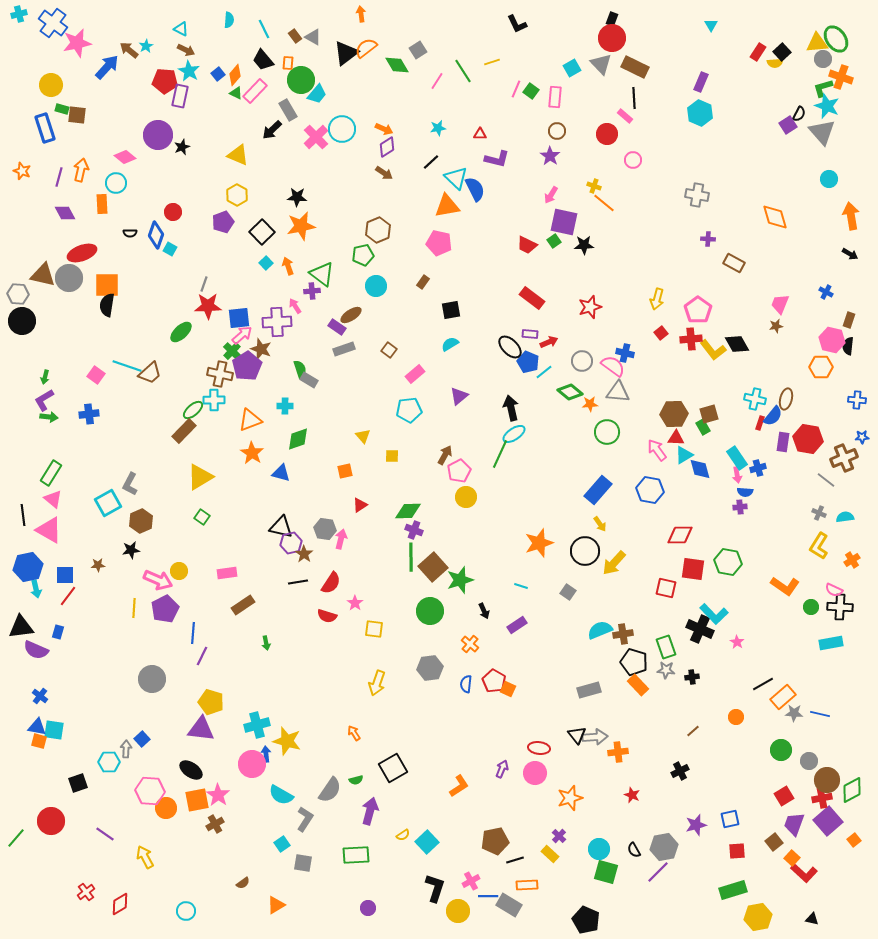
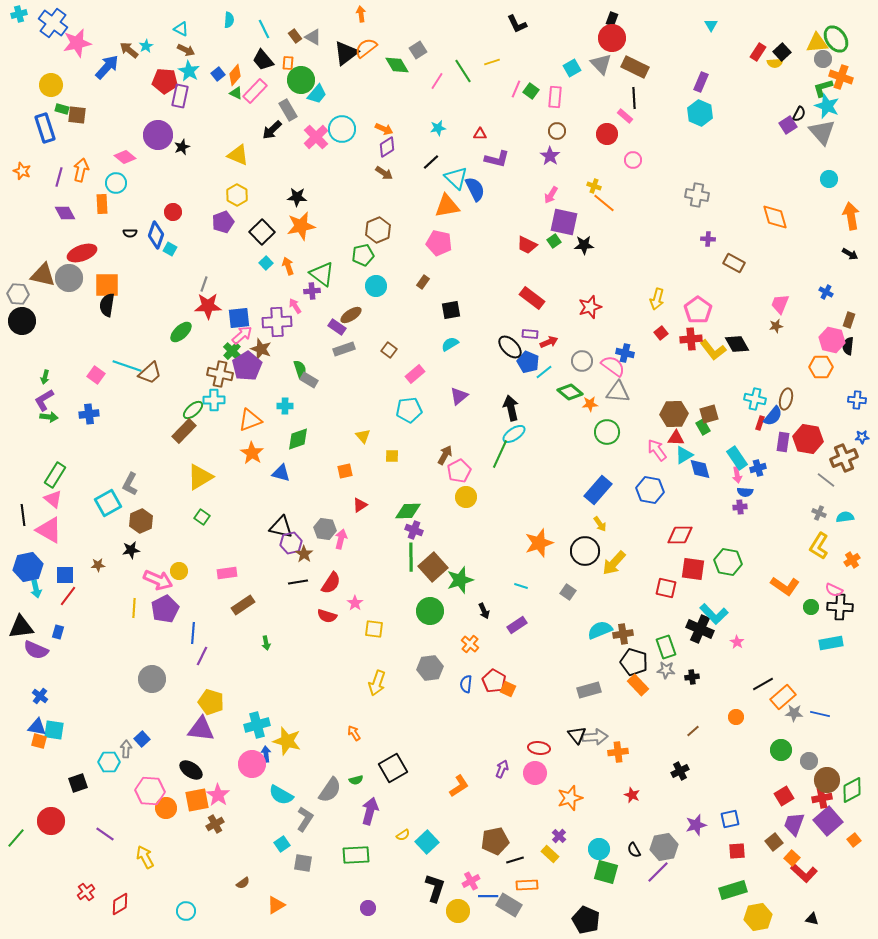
green rectangle at (51, 473): moved 4 px right, 2 px down
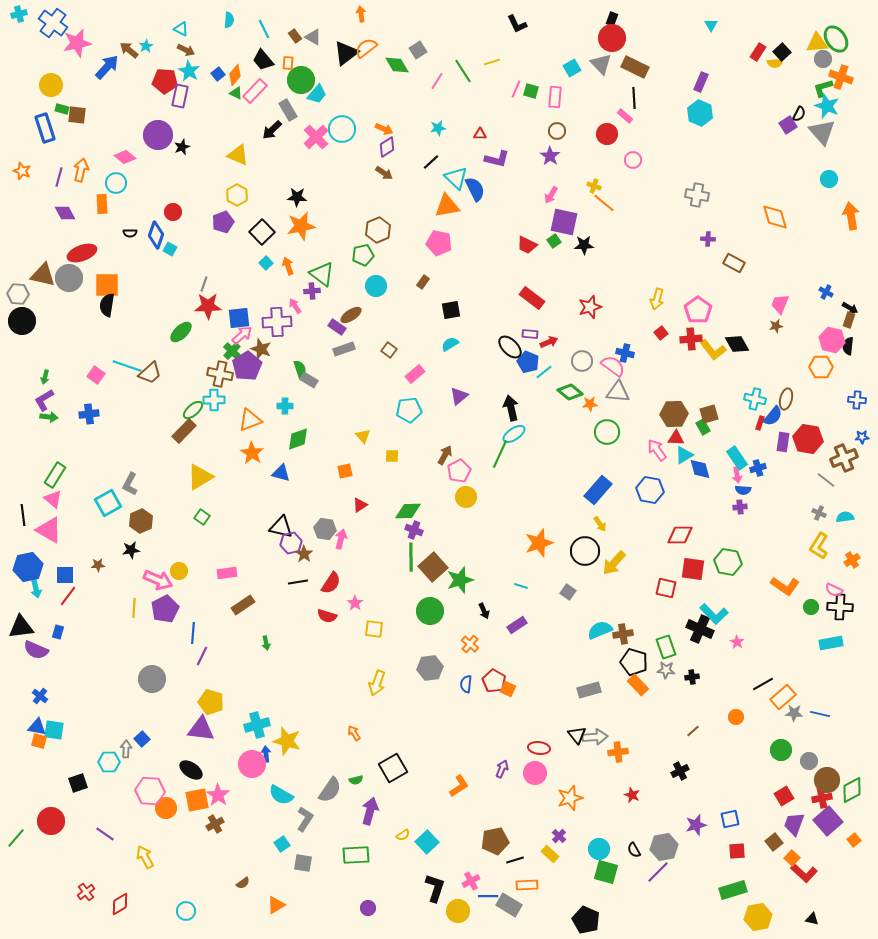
green square at (531, 91): rotated 21 degrees counterclockwise
black arrow at (850, 254): moved 54 px down
blue semicircle at (745, 492): moved 2 px left, 2 px up
